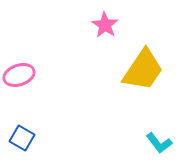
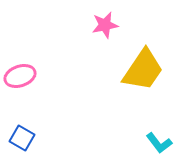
pink star: rotated 28 degrees clockwise
pink ellipse: moved 1 px right, 1 px down
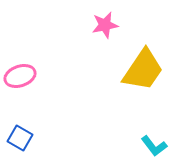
blue square: moved 2 px left
cyan L-shape: moved 5 px left, 3 px down
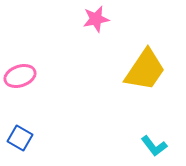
pink star: moved 9 px left, 6 px up
yellow trapezoid: moved 2 px right
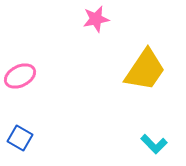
pink ellipse: rotated 8 degrees counterclockwise
cyan L-shape: moved 2 px up; rotated 8 degrees counterclockwise
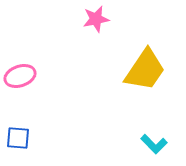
pink ellipse: rotated 8 degrees clockwise
blue square: moved 2 px left; rotated 25 degrees counterclockwise
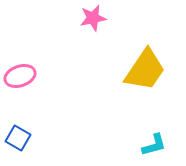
pink star: moved 3 px left, 1 px up
blue square: rotated 25 degrees clockwise
cyan L-shape: moved 1 px down; rotated 60 degrees counterclockwise
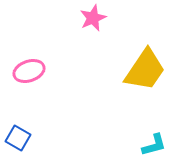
pink star: rotated 12 degrees counterclockwise
pink ellipse: moved 9 px right, 5 px up
